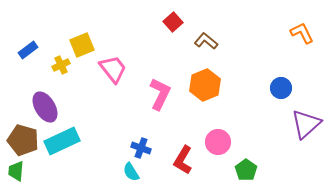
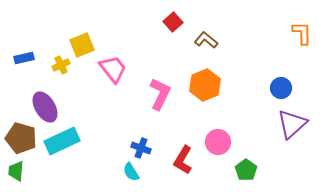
orange L-shape: rotated 25 degrees clockwise
brown L-shape: moved 1 px up
blue rectangle: moved 4 px left, 8 px down; rotated 24 degrees clockwise
purple triangle: moved 14 px left
brown pentagon: moved 2 px left, 2 px up
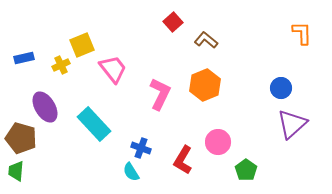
cyan rectangle: moved 32 px right, 17 px up; rotated 72 degrees clockwise
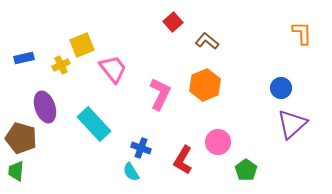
brown L-shape: moved 1 px right, 1 px down
purple ellipse: rotated 12 degrees clockwise
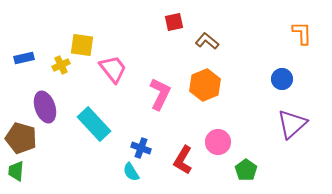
red square: moved 1 px right; rotated 30 degrees clockwise
yellow square: rotated 30 degrees clockwise
blue circle: moved 1 px right, 9 px up
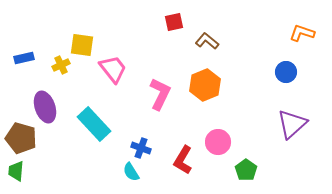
orange L-shape: rotated 70 degrees counterclockwise
blue circle: moved 4 px right, 7 px up
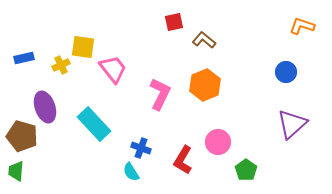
orange L-shape: moved 7 px up
brown L-shape: moved 3 px left, 1 px up
yellow square: moved 1 px right, 2 px down
brown pentagon: moved 1 px right, 2 px up
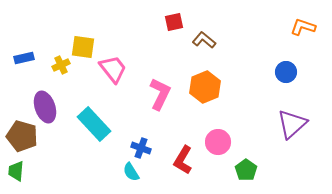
orange L-shape: moved 1 px right, 1 px down
orange hexagon: moved 2 px down
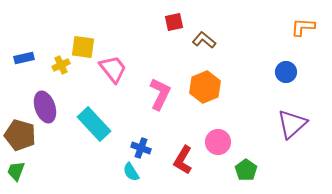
orange L-shape: rotated 15 degrees counterclockwise
brown pentagon: moved 2 px left, 1 px up
green trapezoid: rotated 15 degrees clockwise
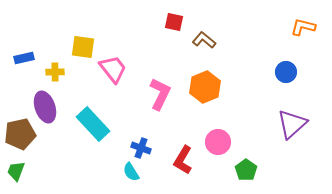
red square: rotated 24 degrees clockwise
orange L-shape: rotated 10 degrees clockwise
yellow cross: moved 6 px left, 7 px down; rotated 24 degrees clockwise
cyan rectangle: moved 1 px left
brown pentagon: moved 1 px up; rotated 28 degrees counterclockwise
